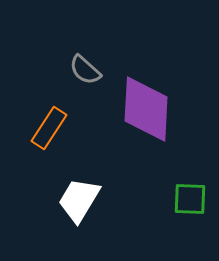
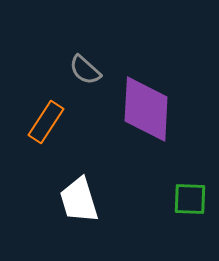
orange rectangle: moved 3 px left, 6 px up
white trapezoid: rotated 48 degrees counterclockwise
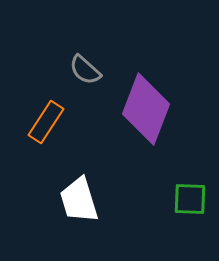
purple diamond: rotated 18 degrees clockwise
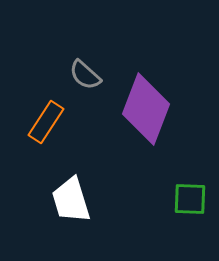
gray semicircle: moved 5 px down
white trapezoid: moved 8 px left
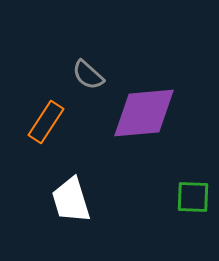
gray semicircle: moved 3 px right
purple diamond: moved 2 px left, 4 px down; rotated 64 degrees clockwise
green square: moved 3 px right, 2 px up
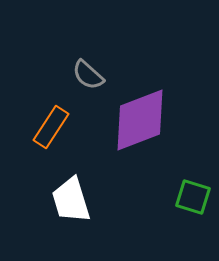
purple diamond: moved 4 px left, 7 px down; rotated 16 degrees counterclockwise
orange rectangle: moved 5 px right, 5 px down
green square: rotated 15 degrees clockwise
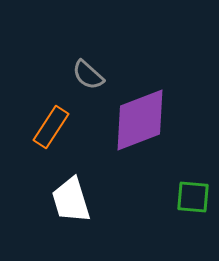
green square: rotated 12 degrees counterclockwise
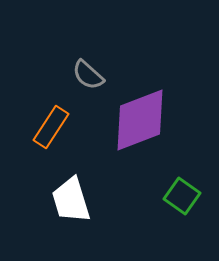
green square: moved 11 px left, 1 px up; rotated 30 degrees clockwise
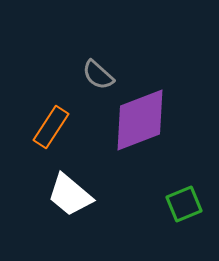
gray semicircle: moved 10 px right
green square: moved 2 px right, 8 px down; rotated 33 degrees clockwise
white trapezoid: moved 1 px left, 5 px up; rotated 33 degrees counterclockwise
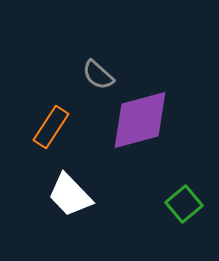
purple diamond: rotated 6 degrees clockwise
white trapezoid: rotated 6 degrees clockwise
green square: rotated 18 degrees counterclockwise
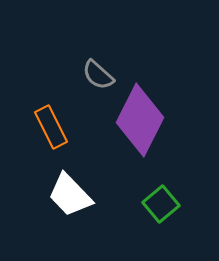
purple diamond: rotated 48 degrees counterclockwise
orange rectangle: rotated 60 degrees counterclockwise
green square: moved 23 px left
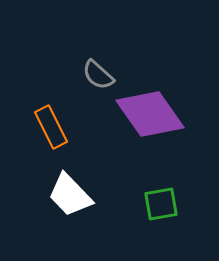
purple diamond: moved 10 px right, 6 px up; rotated 62 degrees counterclockwise
green square: rotated 30 degrees clockwise
